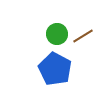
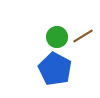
green circle: moved 3 px down
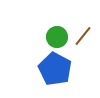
brown line: rotated 20 degrees counterclockwise
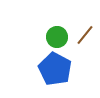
brown line: moved 2 px right, 1 px up
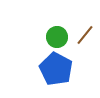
blue pentagon: moved 1 px right
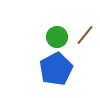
blue pentagon: rotated 16 degrees clockwise
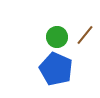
blue pentagon: rotated 20 degrees counterclockwise
